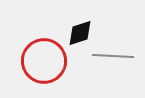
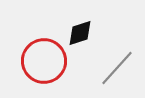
gray line: moved 4 px right, 12 px down; rotated 51 degrees counterclockwise
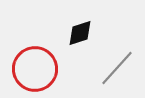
red circle: moved 9 px left, 8 px down
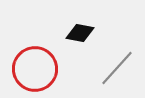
black diamond: rotated 28 degrees clockwise
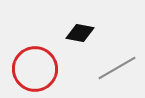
gray line: rotated 18 degrees clockwise
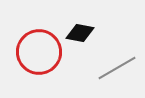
red circle: moved 4 px right, 17 px up
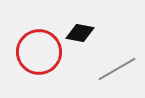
gray line: moved 1 px down
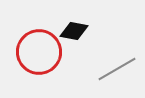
black diamond: moved 6 px left, 2 px up
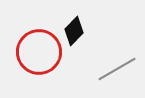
black diamond: rotated 56 degrees counterclockwise
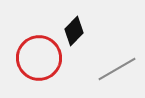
red circle: moved 6 px down
